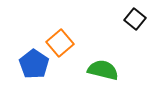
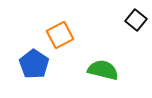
black square: moved 1 px right, 1 px down
orange square: moved 8 px up; rotated 12 degrees clockwise
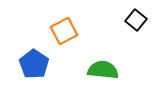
orange square: moved 4 px right, 4 px up
green semicircle: rotated 8 degrees counterclockwise
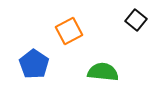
orange square: moved 5 px right
green semicircle: moved 2 px down
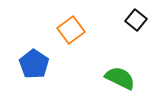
orange square: moved 2 px right, 1 px up; rotated 8 degrees counterclockwise
green semicircle: moved 17 px right, 6 px down; rotated 20 degrees clockwise
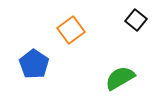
green semicircle: rotated 56 degrees counterclockwise
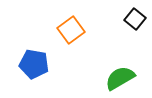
black square: moved 1 px left, 1 px up
blue pentagon: rotated 24 degrees counterclockwise
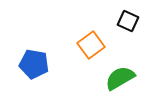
black square: moved 7 px left, 2 px down; rotated 15 degrees counterclockwise
orange square: moved 20 px right, 15 px down
